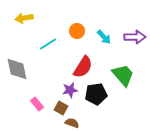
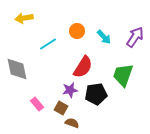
purple arrow: rotated 55 degrees counterclockwise
green trapezoid: rotated 120 degrees counterclockwise
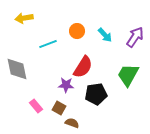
cyan arrow: moved 1 px right, 2 px up
cyan line: rotated 12 degrees clockwise
green trapezoid: moved 5 px right; rotated 10 degrees clockwise
purple star: moved 4 px left, 5 px up; rotated 14 degrees clockwise
pink rectangle: moved 1 px left, 2 px down
brown square: moved 2 px left
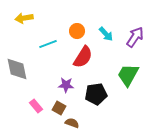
cyan arrow: moved 1 px right, 1 px up
red semicircle: moved 10 px up
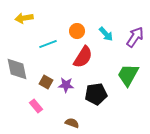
brown square: moved 13 px left, 26 px up
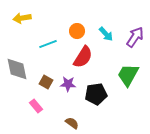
yellow arrow: moved 2 px left
purple star: moved 2 px right, 1 px up
brown semicircle: rotated 16 degrees clockwise
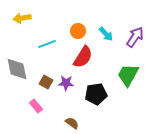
orange circle: moved 1 px right
cyan line: moved 1 px left
purple star: moved 2 px left, 1 px up
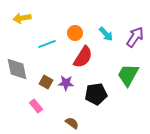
orange circle: moved 3 px left, 2 px down
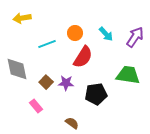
green trapezoid: rotated 70 degrees clockwise
brown square: rotated 16 degrees clockwise
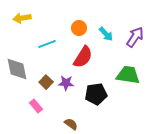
orange circle: moved 4 px right, 5 px up
brown semicircle: moved 1 px left, 1 px down
